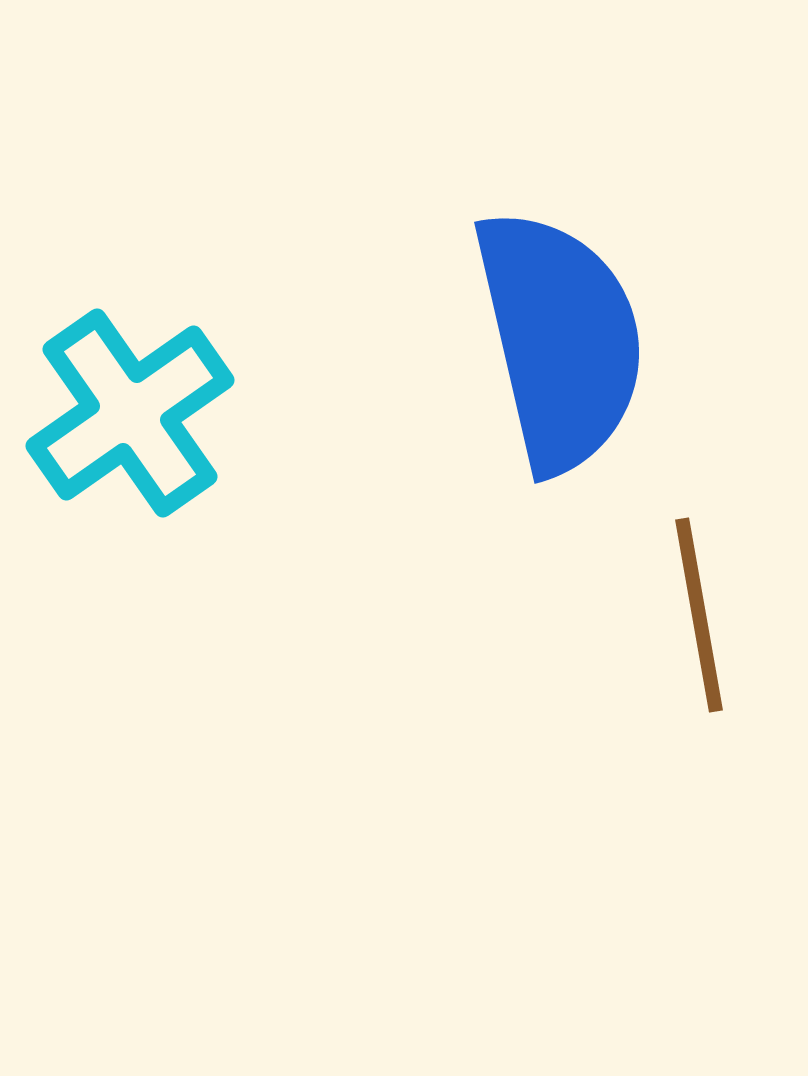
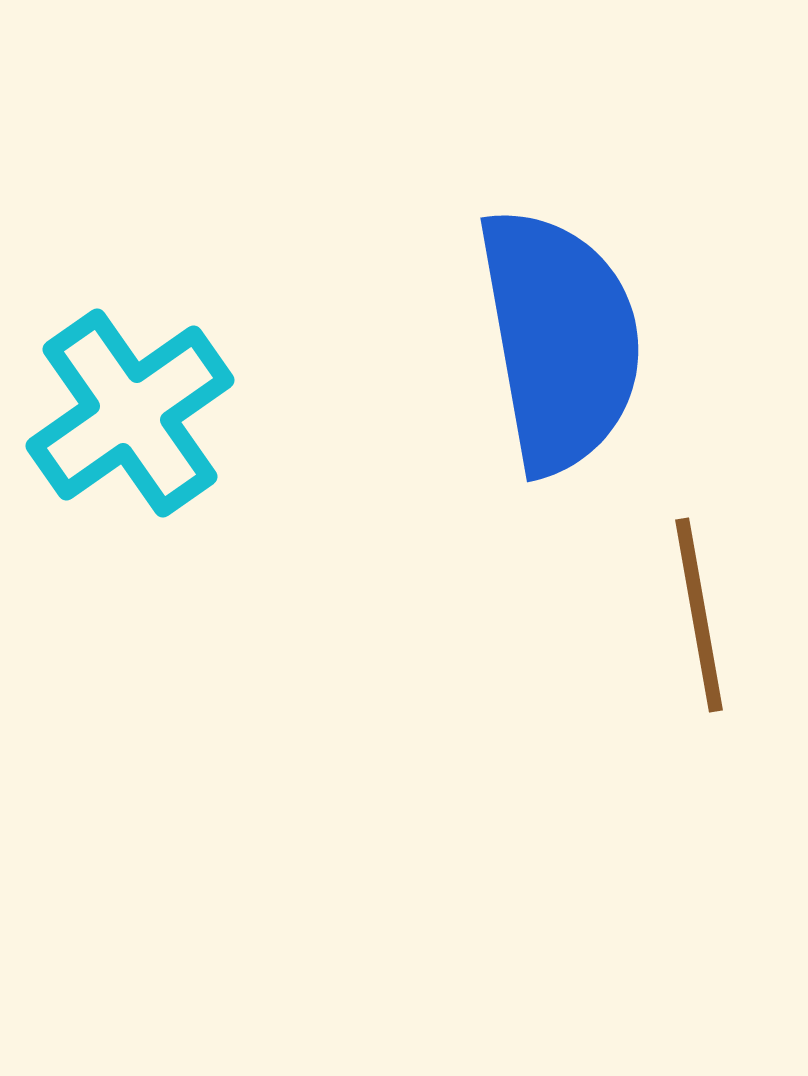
blue semicircle: rotated 3 degrees clockwise
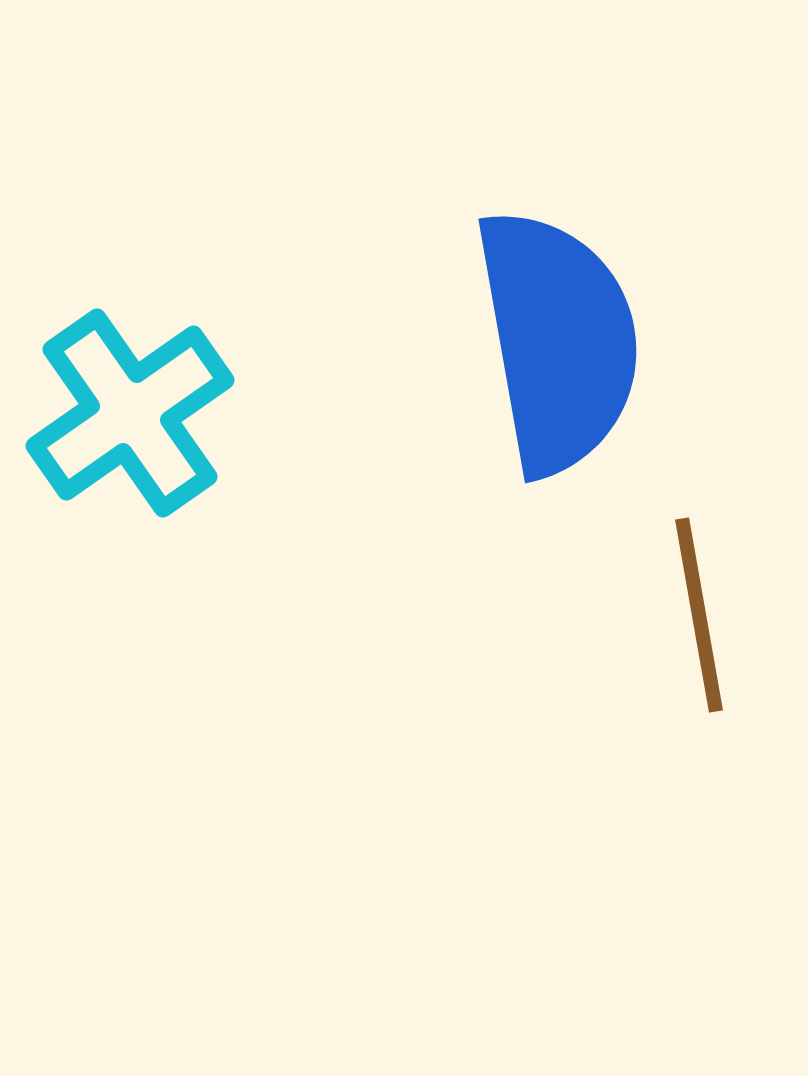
blue semicircle: moved 2 px left, 1 px down
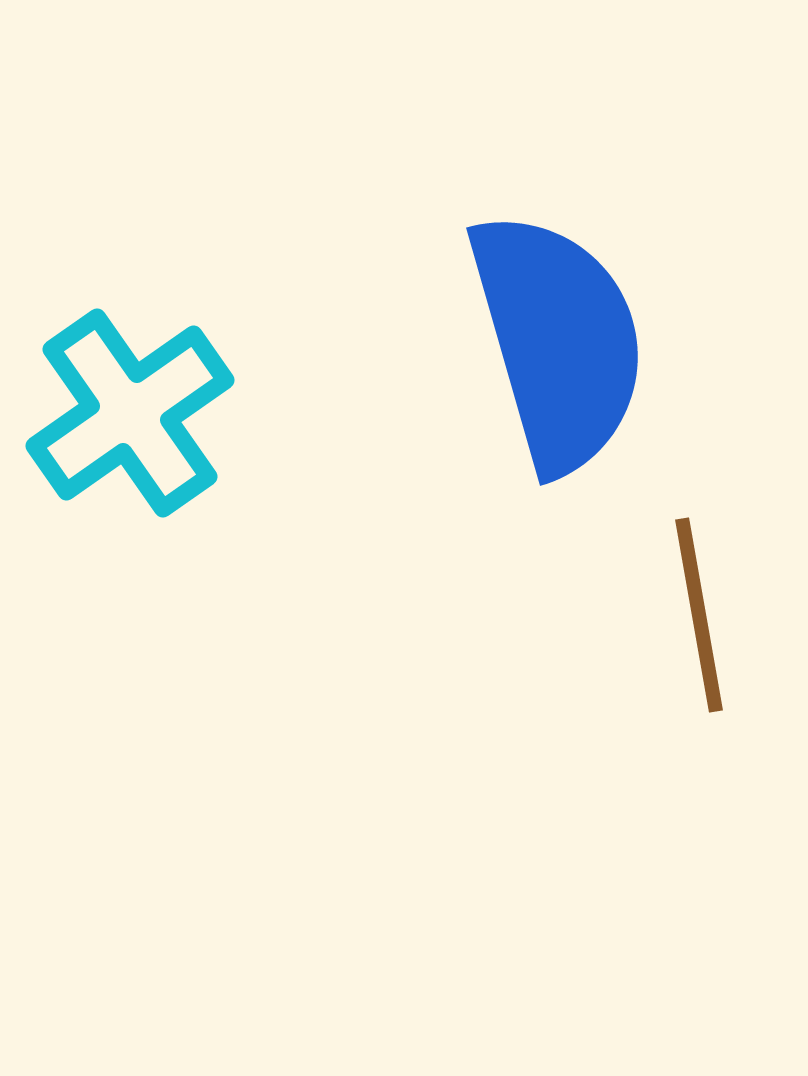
blue semicircle: rotated 6 degrees counterclockwise
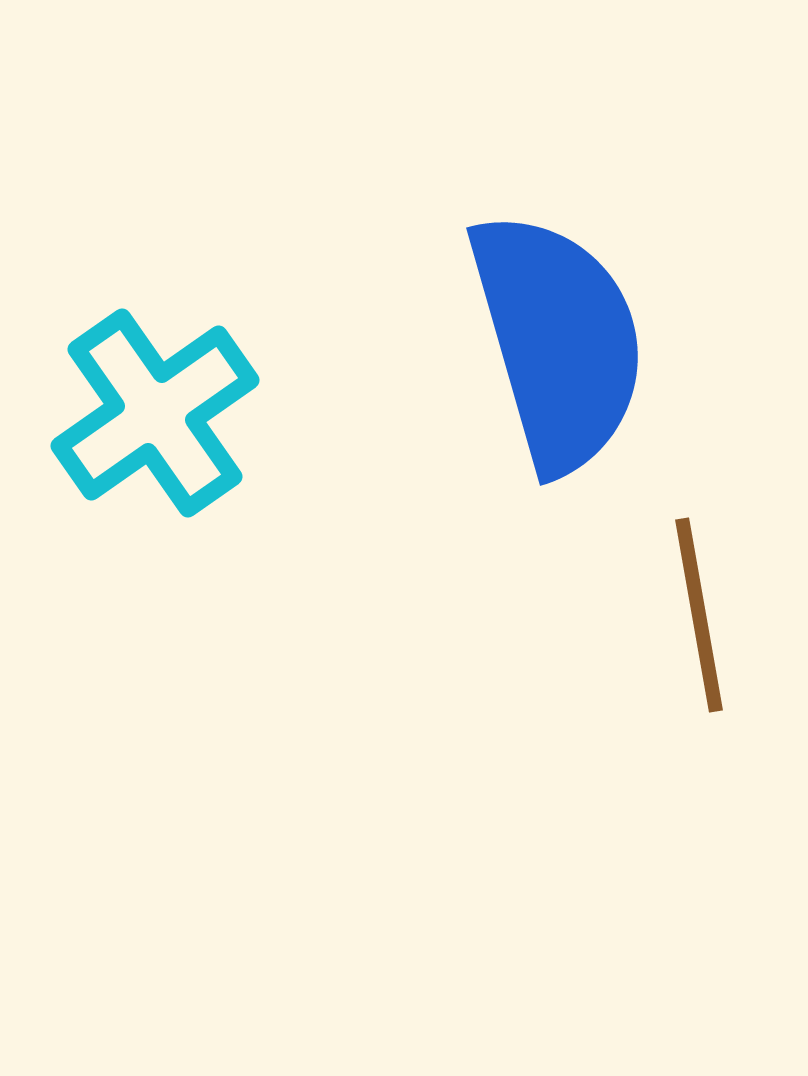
cyan cross: moved 25 px right
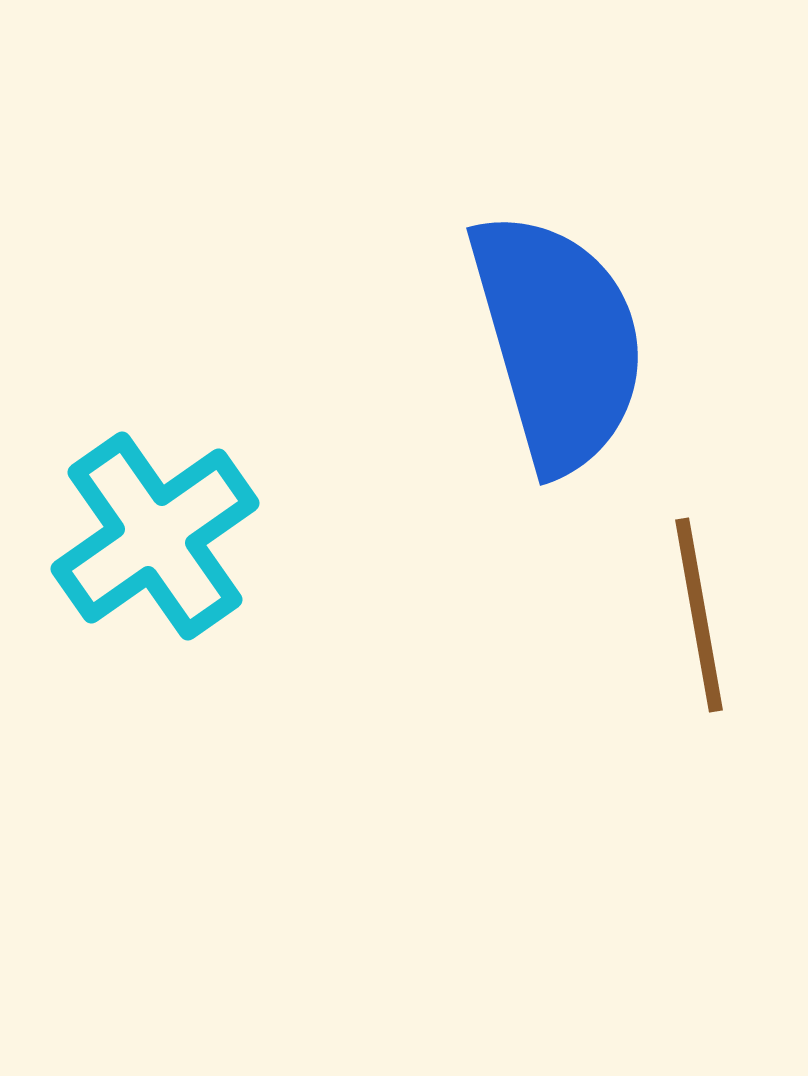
cyan cross: moved 123 px down
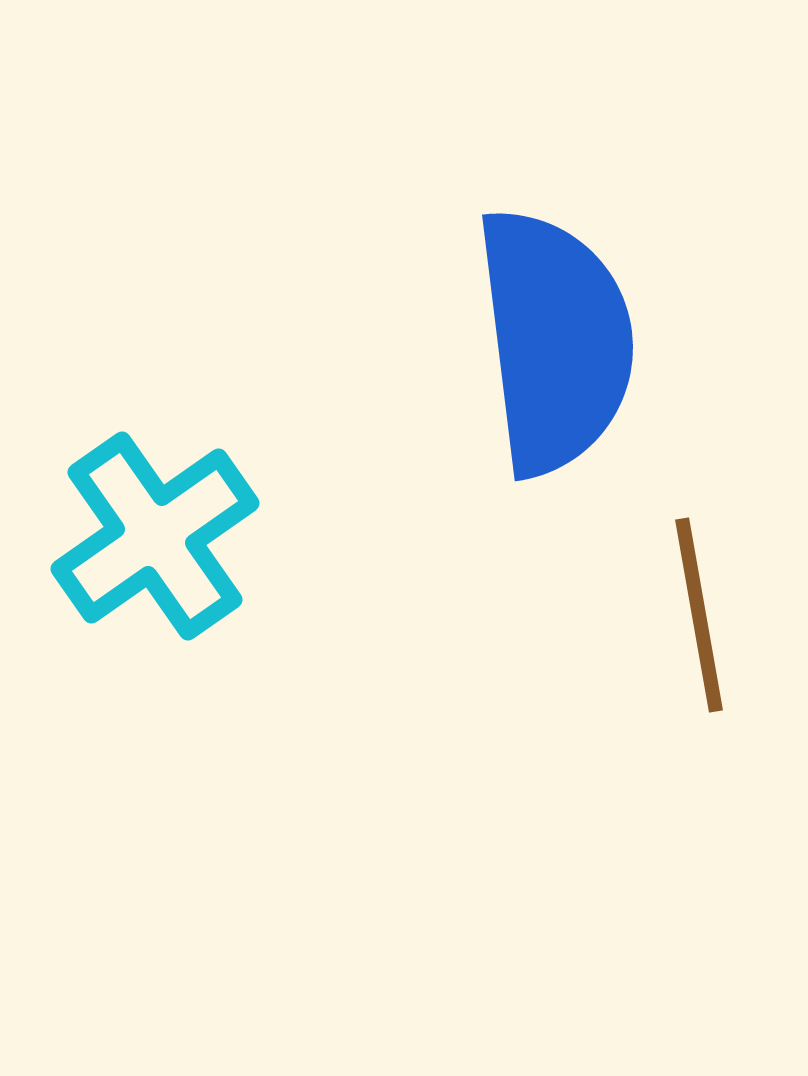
blue semicircle: moved 3 px left; rotated 9 degrees clockwise
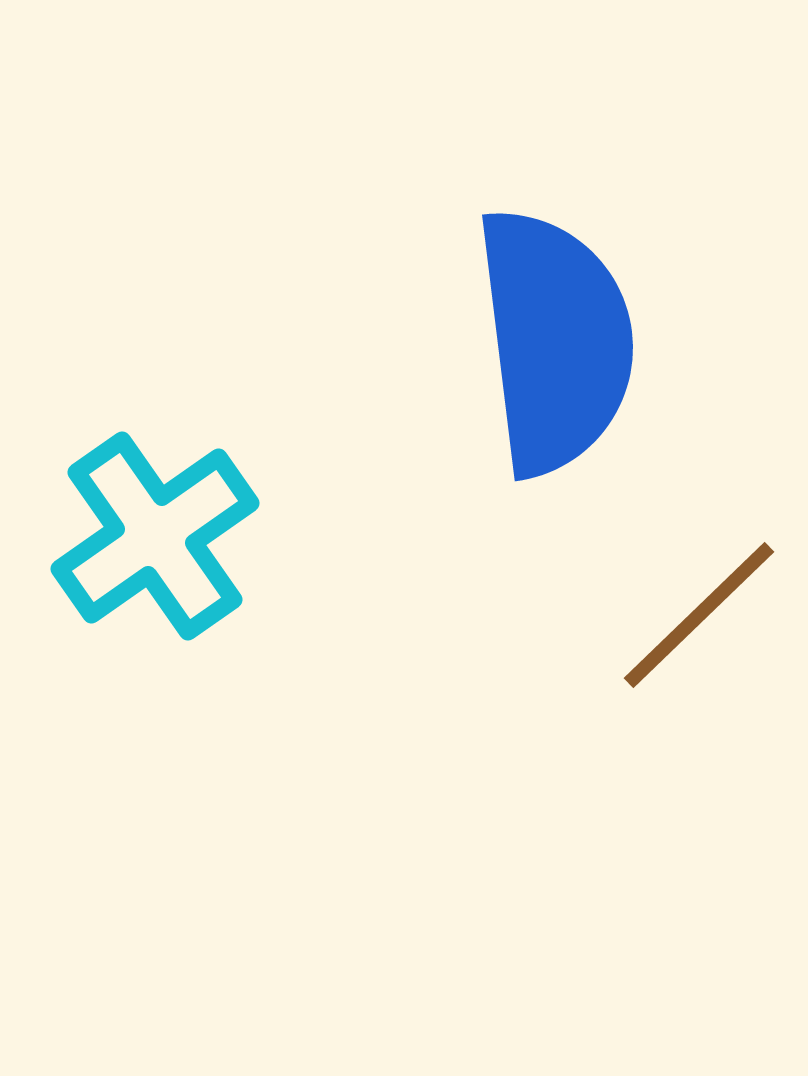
brown line: rotated 56 degrees clockwise
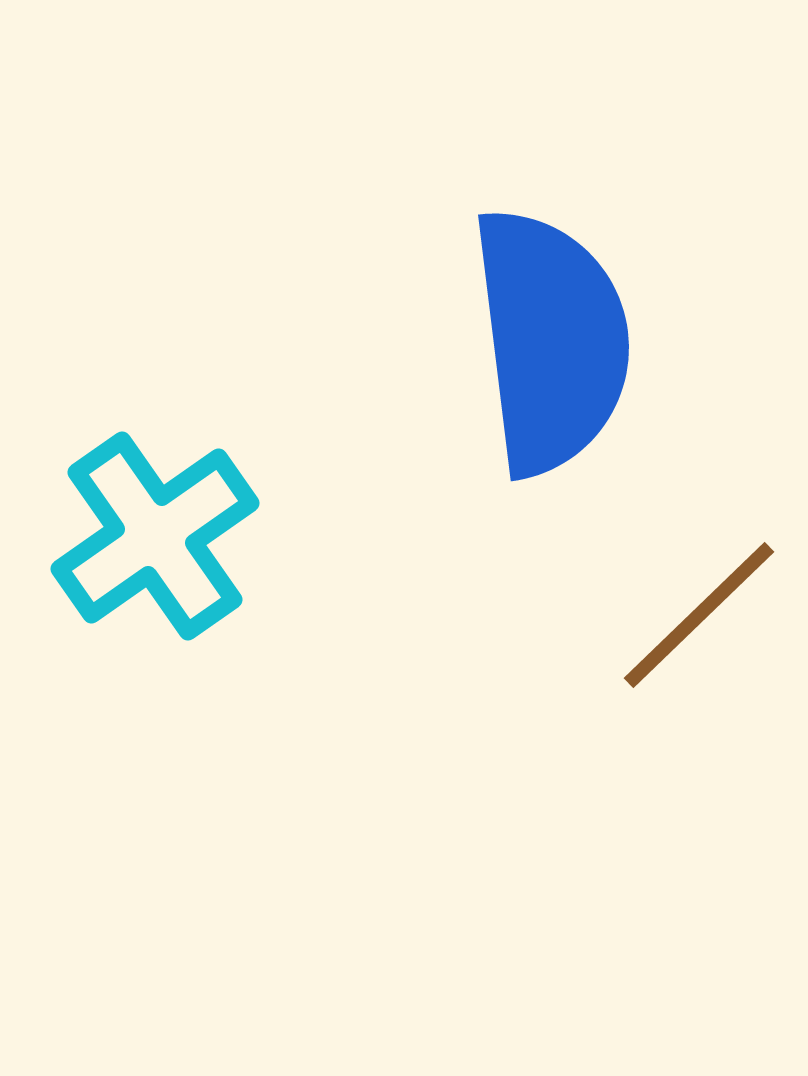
blue semicircle: moved 4 px left
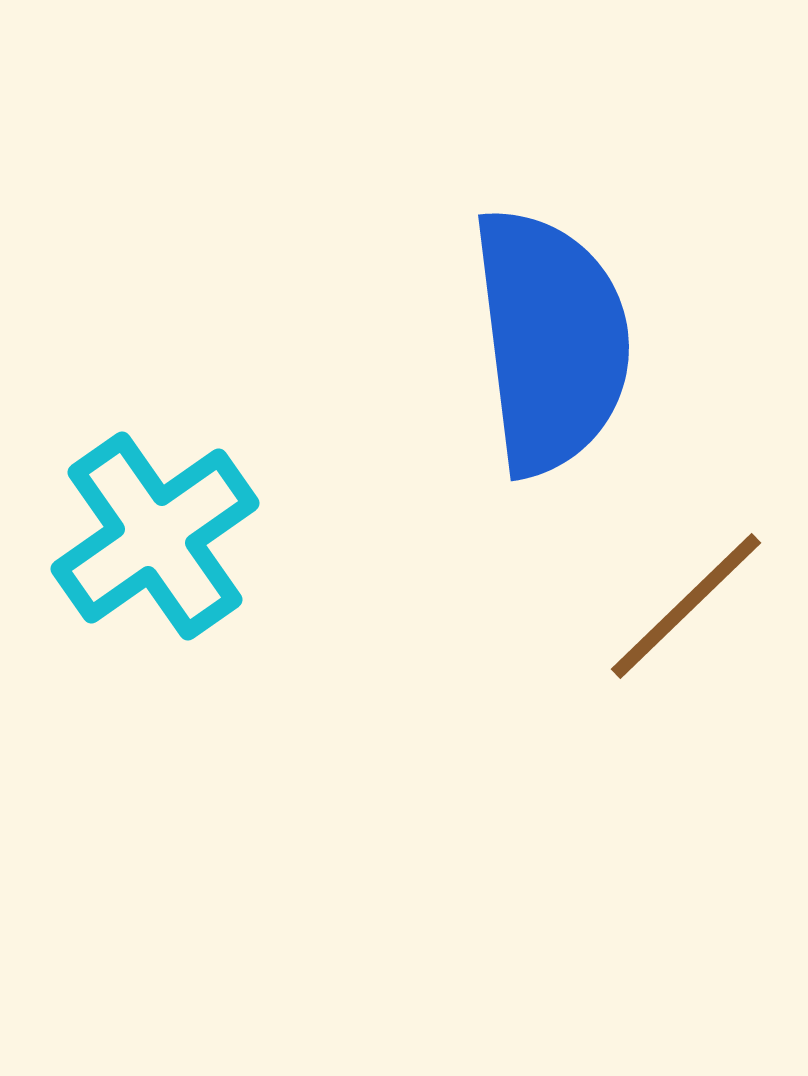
brown line: moved 13 px left, 9 px up
